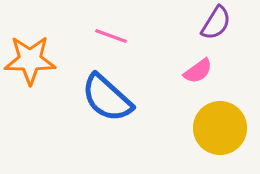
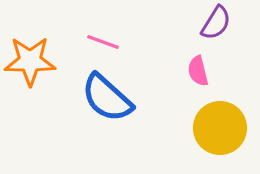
pink line: moved 8 px left, 6 px down
orange star: moved 1 px down
pink semicircle: rotated 112 degrees clockwise
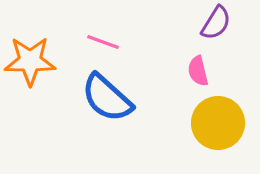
yellow circle: moved 2 px left, 5 px up
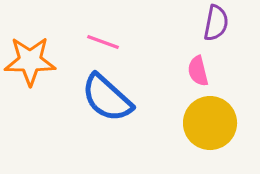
purple semicircle: rotated 21 degrees counterclockwise
yellow circle: moved 8 px left
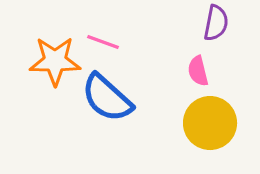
orange star: moved 25 px right
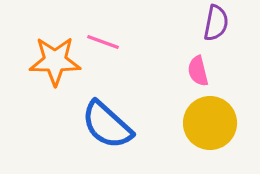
blue semicircle: moved 27 px down
